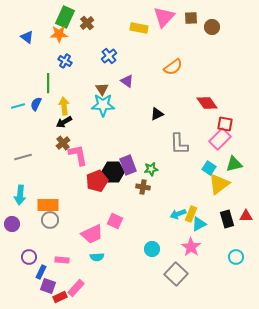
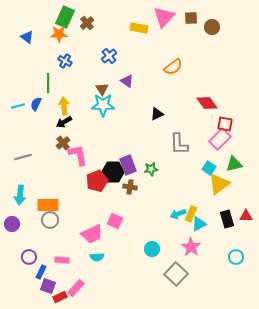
brown cross at (143, 187): moved 13 px left
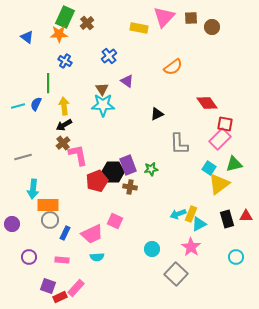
black arrow at (64, 122): moved 3 px down
cyan arrow at (20, 195): moved 13 px right, 6 px up
blue rectangle at (41, 272): moved 24 px right, 39 px up
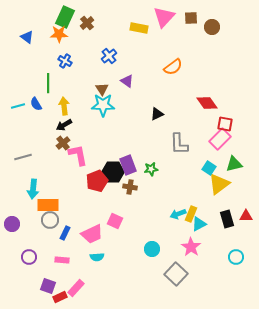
blue semicircle at (36, 104): rotated 56 degrees counterclockwise
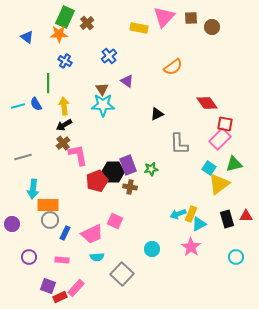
gray square at (176, 274): moved 54 px left
